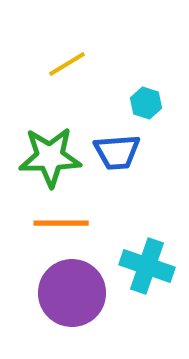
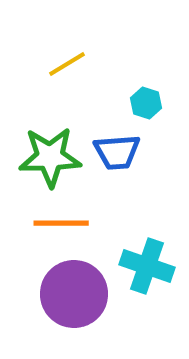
purple circle: moved 2 px right, 1 px down
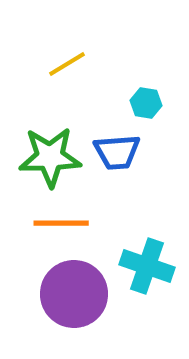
cyan hexagon: rotated 8 degrees counterclockwise
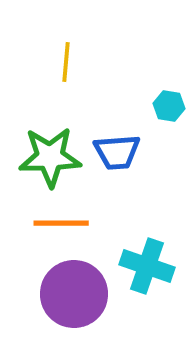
yellow line: moved 1 px left, 2 px up; rotated 54 degrees counterclockwise
cyan hexagon: moved 23 px right, 3 px down
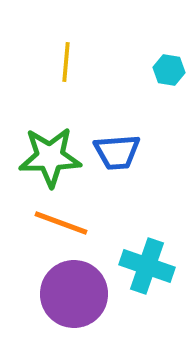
cyan hexagon: moved 36 px up
orange line: rotated 20 degrees clockwise
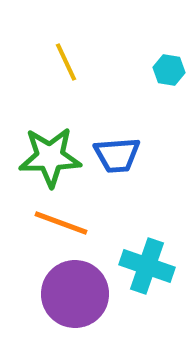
yellow line: rotated 30 degrees counterclockwise
blue trapezoid: moved 3 px down
purple circle: moved 1 px right
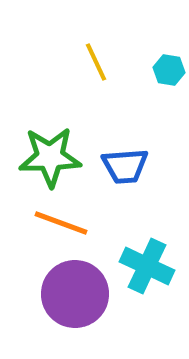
yellow line: moved 30 px right
blue trapezoid: moved 8 px right, 11 px down
cyan cross: rotated 6 degrees clockwise
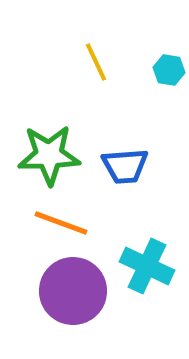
green star: moved 1 px left, 2 px up
purple circle: moved 2 px left, 3 px up
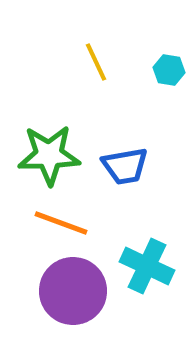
blue trapezoid: rotated 6 degrees counterclockwise
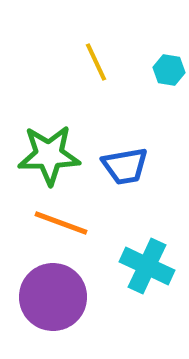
purple circle: moved 20 px left, 6 px down
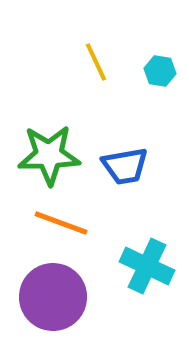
cyan hexagon: moved 9 px left, 1 px down
